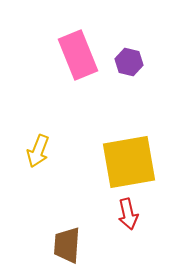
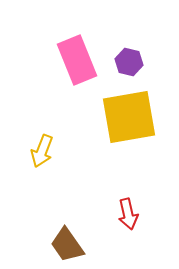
pink rectangle: moved 1 px left, 5 px down
yellow arrow: moved 4 px right
yellow square: moved 45 px up
brown trapezoid: rotated 39 degrees counterclockwise
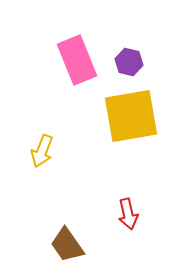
yellow square: moved 2 px right, 1 px up
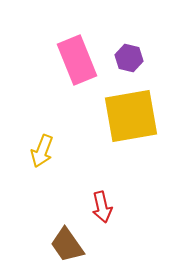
purple hexagon: moved 4 px up
red arrow: moved 26 px left, 7 px up
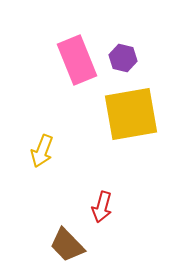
purple hexagon: moved 6 px left
yellow square: moved 2 px up
red arrow: rotated 28 degrees clockwise
brown trapezoid: rotated 9 degrees counterclockwise
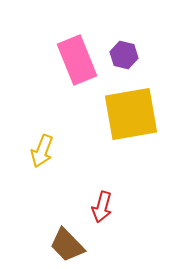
purple hexagon: moved 1 px right, 3 px up
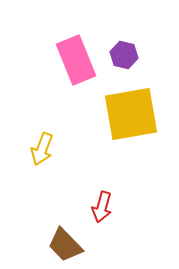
pink rectangle: moved 1 px left
yellow arrow: moved 2 px up
brown trapezoid: moved 2 px left
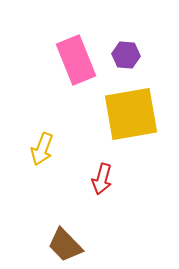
purple hexagon: moved 2 px right; rotated 8 degrees counterclockwise
red arrow: moved 28 px up
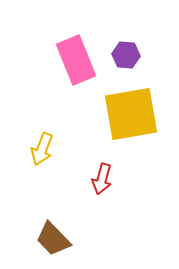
brown trapezoid: moved 12 px left, 6 px up
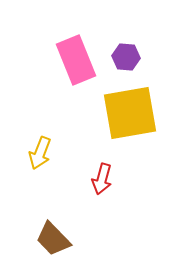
purple hexagon: moved 2 px down
yellow square: moved 1 px left, 1 px up
yellow arrow: moved 2 px left, 4 px down
